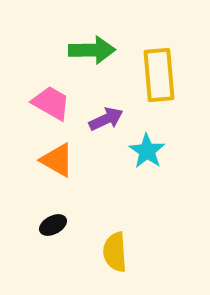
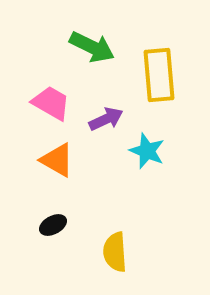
green arrow: moved 3 px up; rotated 27 degrees clockwise
cyan star: rotated 12 degrees counterclockwise
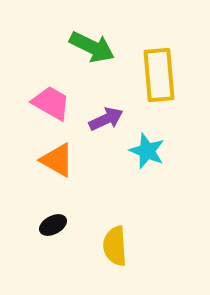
yellow semicircle: moved 6 px up
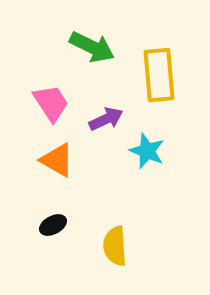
pink trapezoid: rotated 27 degrees clockwise
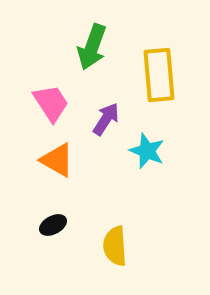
green arrow: rotated 84 degrees clockwise
purple arrow: rotated 32 degrees counterclockwise
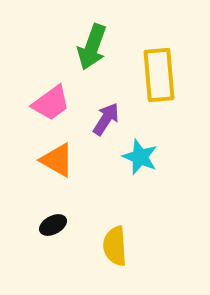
pink trapezoid: rotated 87 degrees clockwise
cyan star: moved 7 px left, 6 px down
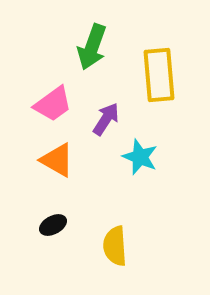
pink trapezoid: moved 2 px right, 1 px down
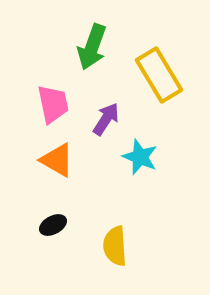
yellow rectangle: rotated 26 degrees counterclockwise
pink trapezoid: rotated 66 degrees counterclockwise
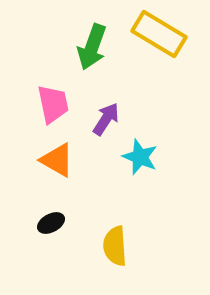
yellow rectangle: moved 41 px up; rotated 28 degrees counterclockwise
black ellipse: moved 2 px left, 2 px up
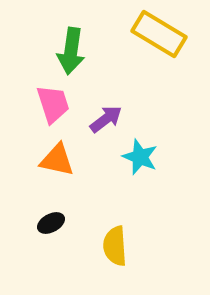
green arrow: moved 21 px left, 4 px down; rotated 12 degrees counterclockwise
pink trapezoid: rotated 6 degrees counterclockwise
purple arrow: rotated 20 degrees clockwise
orange triangle: rotated 18 degrees counterclockwise
